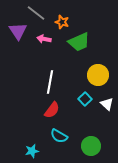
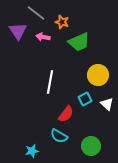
pink arrow: moved 1 px left, 2 px up
cyan square: rotated 16 degrees clockwise
red semicircle: moved 14 px right, 4 px down
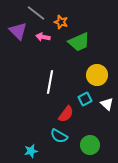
orange star: moved 1 px left
purple triangle: rotated 12 degrees counterclockwise
yellow circle: moved 1 px left
green circle: moved 1 px left, 1 px up
cyan star: moved 1 px left
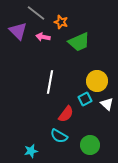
yellow circle: moved 6 px down
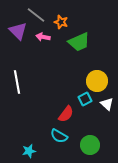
gray line: moved 2 px down
white line: moved 33 px left; rotated 20 degrees counterclockwise
cyan star: moved 2 px left
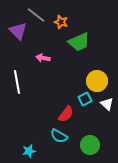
pink arrow: moved 21 px down
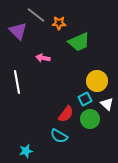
orange star: moved 2 px left, 1 px down; rotated 16 degrees counterclockwise
green circle: moved 26 px up
cyan star: moved 3 px left
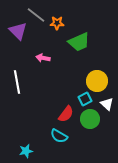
orange star: moved 2 px left
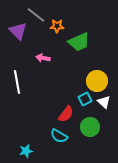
orange star: moved 3 px down
white triangle: moved 3 px left, 2 px up
green circle: moved 8 px down
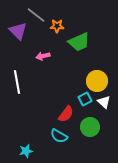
pink arrow: moved 2 px up; rotated 24 degrees counterclockwise
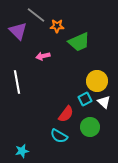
cyan star: moved 4 px left
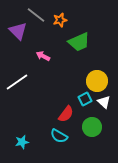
orange star: moved 3 px right, 6 px up; rotated 16 degrees counterclockwise
pink arrow: rotated 40 degrees clockwise
white line: rotated 65 degrees clockwise
green circle: moved 2 px right
cyan star: moved 9 px up
